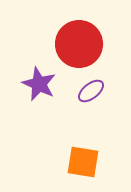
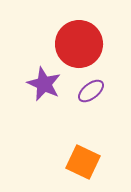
purple star: moved 5 px right
orange square: rotated 16 degrees clockwise
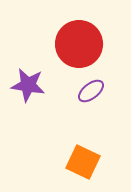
purple star: moved 16 px left, 1 px down; rotated 16 degrees counterclockwise
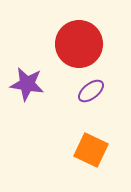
purple star: moved 1 px left, 1 px up
orange square: moved 8 px right, 12 px up
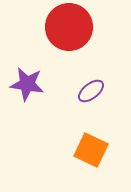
red circle: moved 10 px left, 17 px up
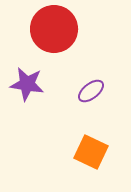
red circle: moved 15 px left, 2 px down
orange square: moved 2 px down
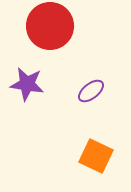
red circle: moved 4 px left, 3 px up
orange square: moved 5 px right, 4 px down
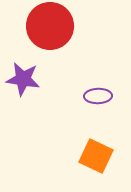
purple star: moved 4 px left, 5 px up
purple ellipse: moved 7 px right, 5 px down; rotated 36 degrees clockwise
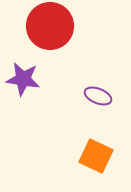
purple ellipse: rotated 24 degrees clockwise
